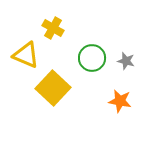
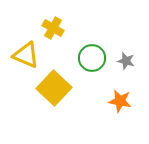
yellow square: moved 1 px right
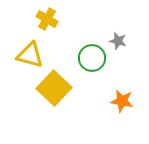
yellow cross: moved 6 px left, 9 px up
yellow triangle: moved 4 px right; rotated 8 degrees counterclockwise
gray star: moved 8 px left, 20 px up
orange star: moved 2 px right
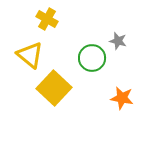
yellow triangle: rotated 24 degrees clockwise
orange star: moved 3 px up
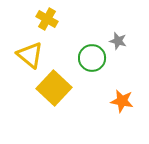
orange star: moved 3 px down
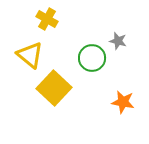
orange star: moved 1 px right, 1 px down
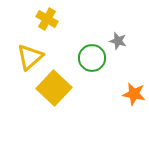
yellow triangle: moved 2 px down; rotated 40 degrees clockwise
orange star: moved 11 px right, 8 px up
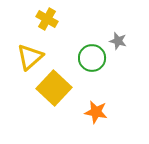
orange star: moved 38 px left, 18 px down
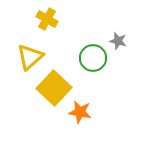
green circle: moved 1 px right
orange star: moved 16 px left
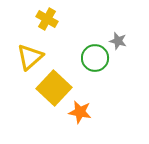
green circle: moved 2 px right
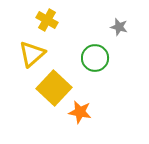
yellow cross: moved 1 px down
gray star: moved 1 px right, 14 px up
yellow triangle: moved 2 px right, 3 px up
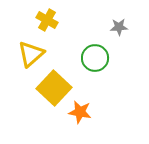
gray star: rotated 18 degrees counterclockwise
yellow triangle: moved 1 px left
